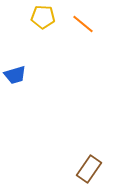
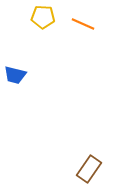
orange line: rotated 15 degrees counterclockwise
blue trapezoid: rotated 30 degrees clockwise
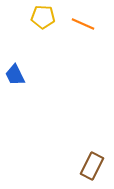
blue trapezoid: rotated 50 degrees clockwise
brown rectangle: moved 3 px right, 3 px up; rotated 8 degrees counterclockwise
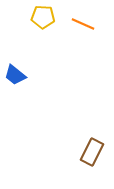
blue trapezoid: rotated 25 degrees counterclockwise
brown rectangle: moved 14 px up
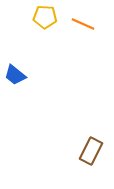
yellow pentagon: moved 2 px right
brown rectangle: moved 1 px left, 1 px up
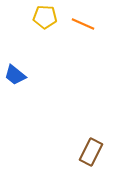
brown rectangle: moved 1 px down
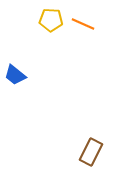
yellow pentagon: moved 6 px right, 3 px down
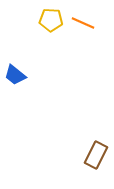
orange line: moved 1 px up
brown rectangle: moved 5 px right, 3 px down
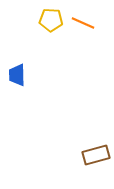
blue trapezoid: moved 2 px right; rotated 50 degrees clockwise
brown rectangle: rotated 48 degrees clockwise
